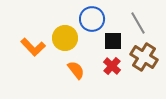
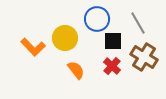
blue circle: moved 5 px right
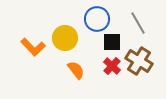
black square: moved 1 px left, 1 px down
brown cross: moved 5 px left, 4 px down
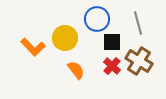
gray line: rotated 15 degrees clockwise
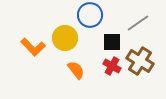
blue circle: moved 7 px left, 4 px up
gray line: rotated 70 degrees clockwise
brown cross: moved 1 px right
red cross: rotated 12 degrees counterclockwise
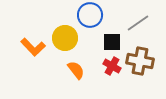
brown cross: rotated 20 degrees counterclockwise
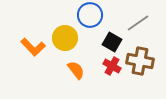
black square: rotated 30 degrees clockwise
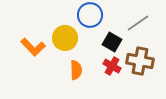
orange semicircle: rotated 36 degrees clockwise
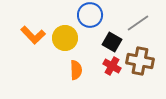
orange L-shape: moved 12 px up
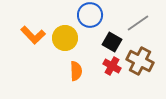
brown cross: rotated 16 degrees clockwise
orange semicircle: moved 1 px down
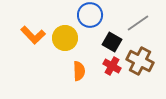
orange semicircle: moved 3 px right
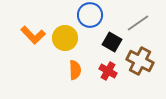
red cross: moved 4 px left, 5 px down
orange semicircle: moved 4 px left, 1 px up
